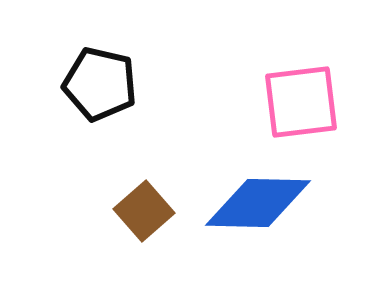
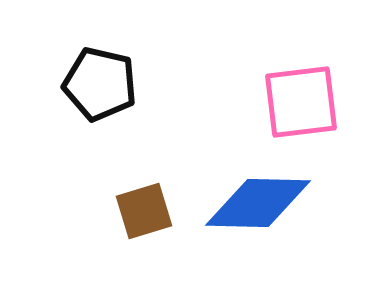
brown square: rotated 24 degrees clockwise
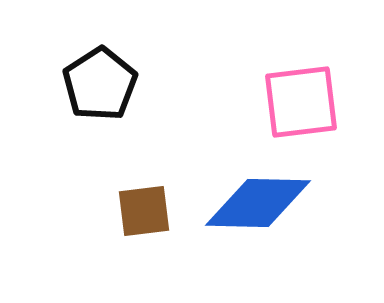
black pentagon: rotated 26 degrees clockwise
brown square: rotated 10 degrees clockwise
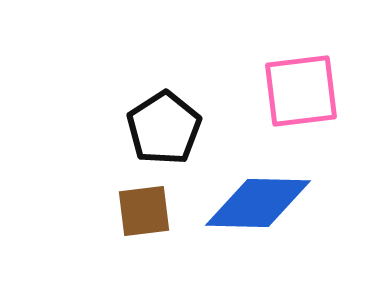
black pentagon: moved 64 px right, 44 px down
pink square: moved 11 px up
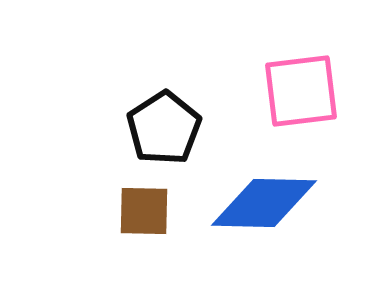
blue diamond: moved 6 px right
brown square: rotated 8 degrees clockwise
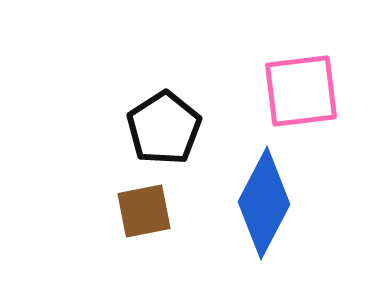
blue diamond: rotated 64 degrees counterclockwise
brown square: rotated 12 degrees counterclockwise
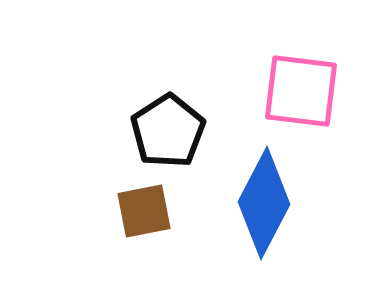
pink square: rotated 14 degrees clockwise
black pentagon: moved 4 px right, 3 px down
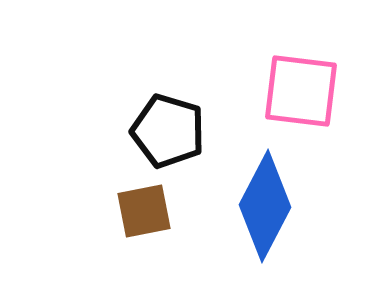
black pentagon: rotated 22 degrees counterclockwise
blue diamond: moved 1 px right, 3 px down
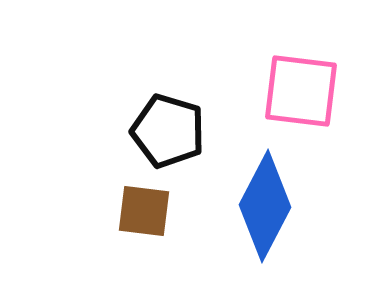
brown square: rotated 18 degrees clockwise
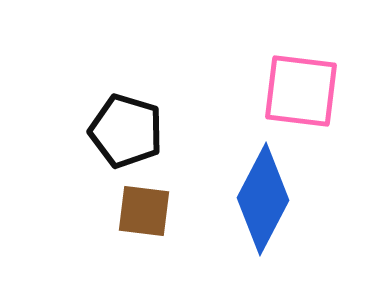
black pentagon: moved 42 px left
blue diamond: moved 2 px left, 7 px up
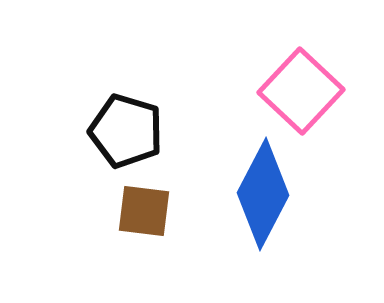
pink square: rotated 36 degrees clockwise
blue diamond: moved 5 px up
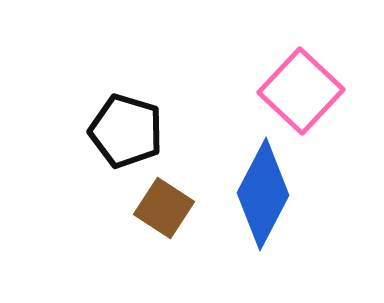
brown square: moved 20 px right, 3 px up; rotated 26 degrees clockwise
